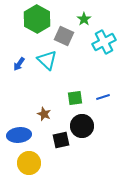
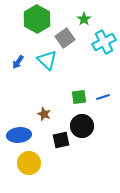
gray square: moved 1 px right, 2 px down; rotated 30 degrees clockwise
blue arrow: moved 1 px left, 2 px up
green square: moved 4 px right, 1 px up
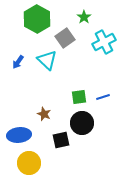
green star: moved 2 px up
black circle: moved 3 px up
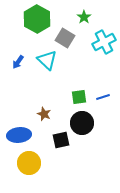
gray square: rotated 24 degrees counterclockwise
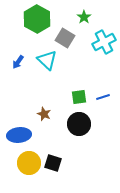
black circle: moved 3 px left, 1 px down
black square: moved 8 px left, 23 px down; rotated 30 degrees clockwise
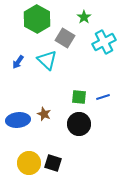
green square: rotated 14 degrees clockwise
blue ellipse: moved 1 px left, 15 px up
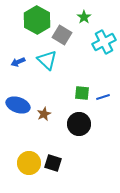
green hexagon: moved 1 px down
gray square: moved 3 px left, 3 px up
blue arrow: rotated 32 degrees clockwise
green square: moved 3 px right, 4 px up
brown star: rotated 24 degrees clockwise
blue ellipse: moved 15 px up; rotated 25 degrees clockwise
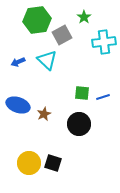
green hexagon: rotated 24 degrees clockwise
gray square: rotated 30 degrees clockwise
cyan cross: rotated 20 degrees clockwise
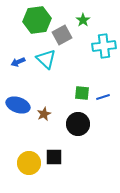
green star: moved 1 px left, 3 px down
cyan cross: moved 4 px down
cyan triangle: moved 1 px left, 1 px up
black circle: moved 1 px left
black square: moved 1 px right, 6 px up; rotated 18 degrees counterclockwise
